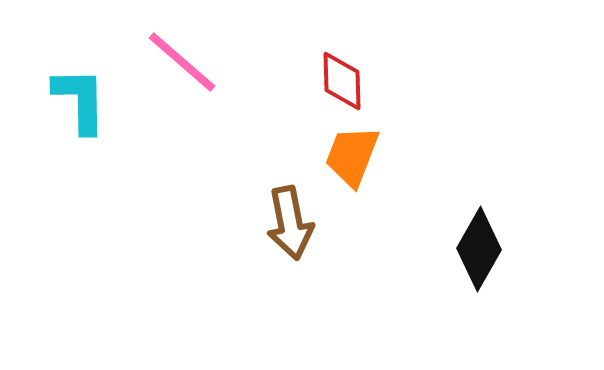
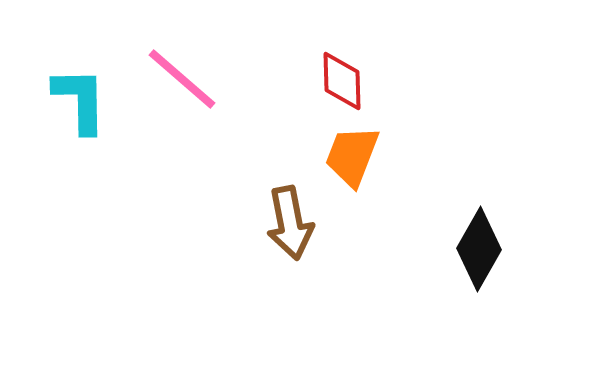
pink line: moved 17 px down
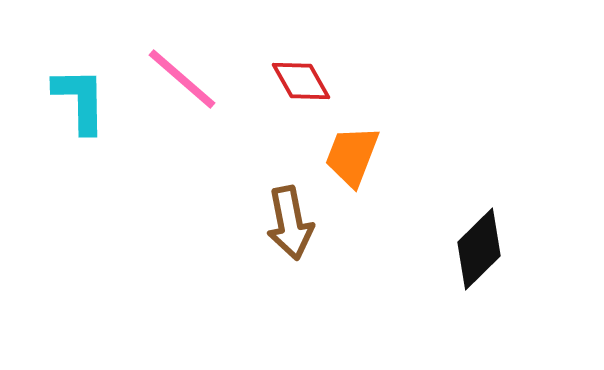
red diamond: moved 41 px left; rotated 28 degrees counterclockwise
black diamond: rotated 16 degrees clockwise
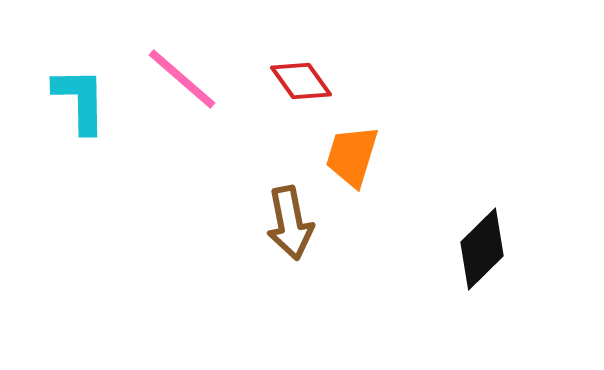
red diamond: rotated 6 degrees counterclockwise
orange trapezoid: rotated 4 degrees counterclockwise
black diamond: moved 3 px right
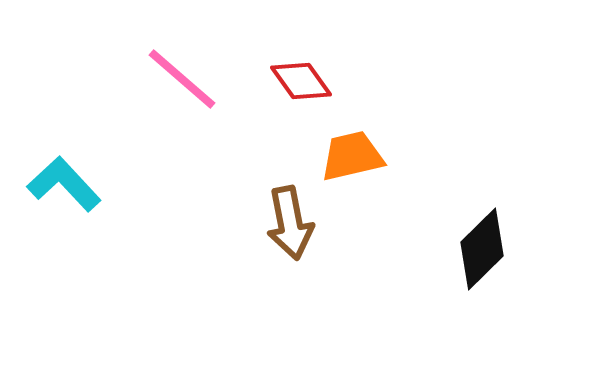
cyan L-shape: moved 16 px left, 84 px down; rotated 42 degrees counterclockwise
orange trapezoid: rotated 60 degrees clockwise
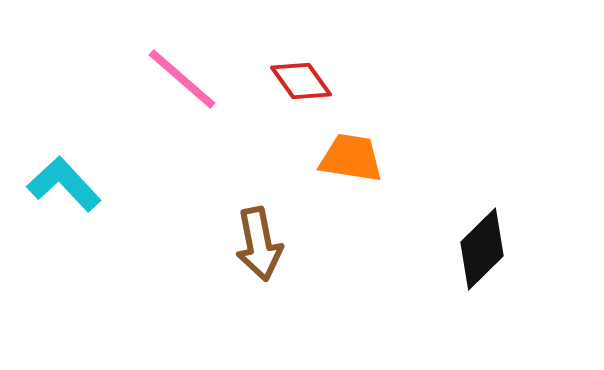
orange trapezoid: moved 1 px left, 2 px down; rotated 22 degrees clockwise
brown arrow: moved 31 px left, 21 px down
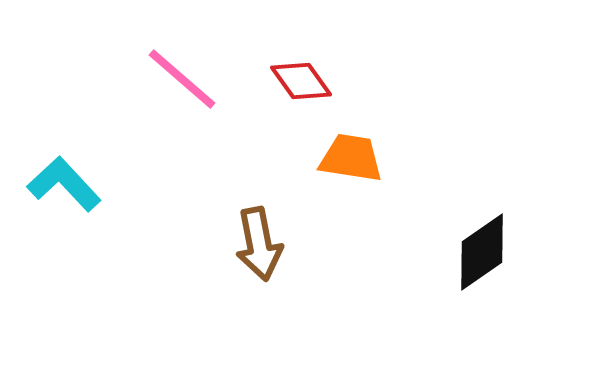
black diamond: moved 3 px down; rotated 10 degrees clockwise
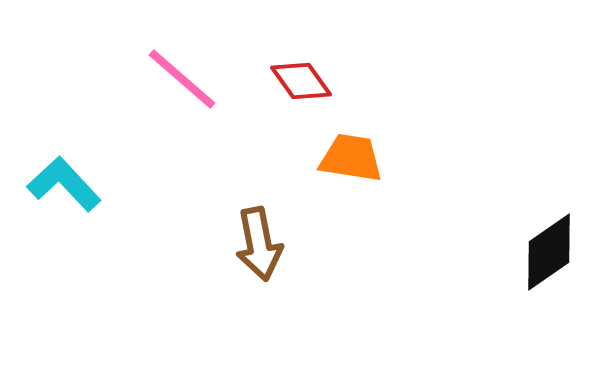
black diamond: moved 67 px right
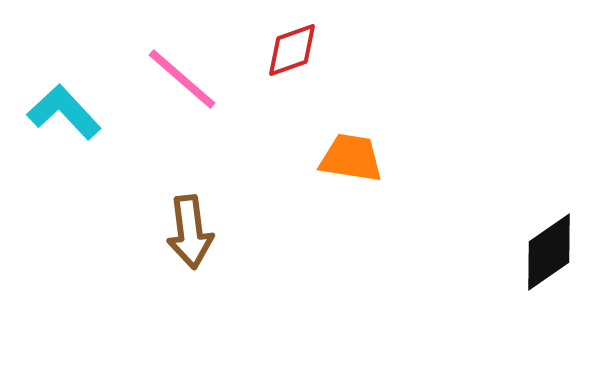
red diamond: moved 9 px left, 31 px up; rotated 74 degrees counterclockwise
cyan L-shape: moved 72 px up
brown arrow: moved 69 px left, 12 px up; rotated 4 degrees clockwise
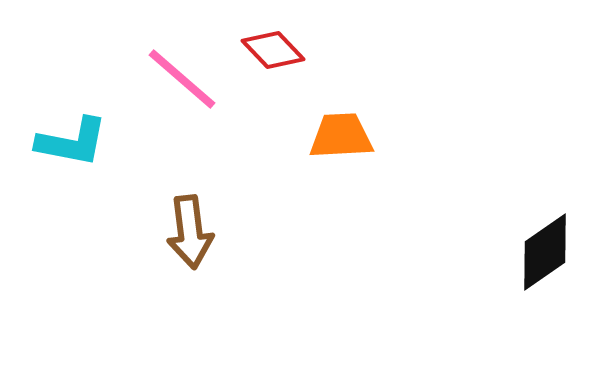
red diamond: moved 19 px left; rotated 66 degrees clockwise
cyan L-shape: moved 8 px right, 30 px down; rotated 144 degrees clockwise
orange trapezoid: moved 10 px left, 22 px up; rotated 12 degrees counterclockwise
black diamond: moved 4 px left
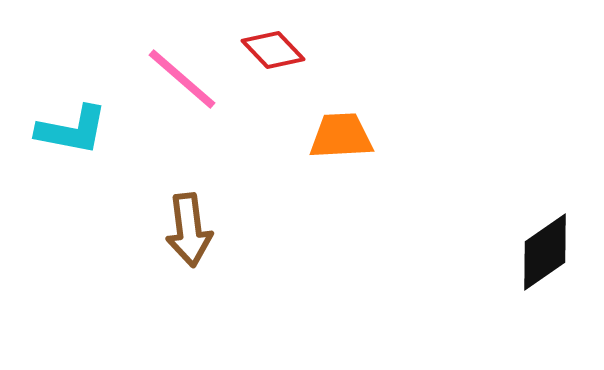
cyan L-shape: moved 12 px up
brown arrow: moved 1 px left, 2 px up
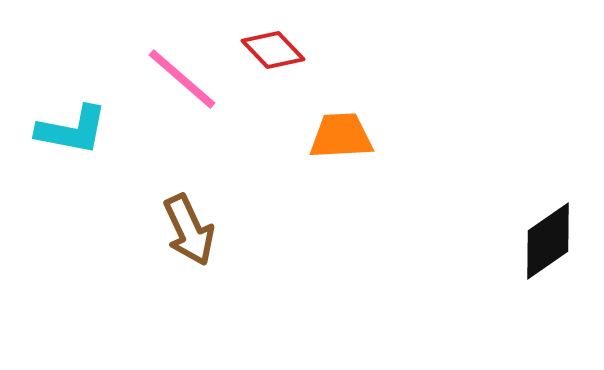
brown arrow: rotated 18 degrees counterclockwise
black diamond: moved 3 px right, 11 px up
